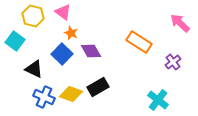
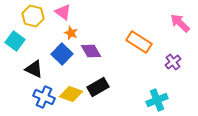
cyan cross: moved 1 px left; rotated 30 degrees clockwise
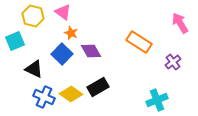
pink arrow: rotated 15 degrees clockwise
cyan square: rotated 30 degrees clockwise
yellow diamond: rotated 15 degrees clockwise
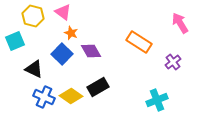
yellow diamond: moved 2 px down
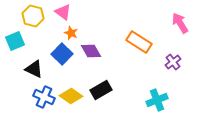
black rectangle: moved 3 px right, 3 px down
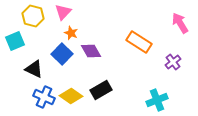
pink triangle: rotated 36 degrees clockwise
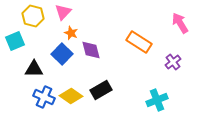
purple diamond: moved 1 px up; rotated 15 degrees clockwise
black triangle: rotated 24 degrees counterclockwise
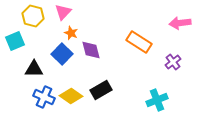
pink arrow: rotated 65 degrees counterclockwise
